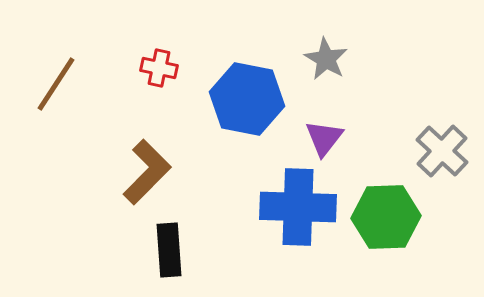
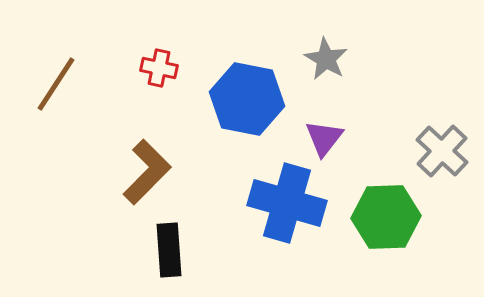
blue cross: moved 11 px left, 4 px up; rotated 14 degrees clockwise
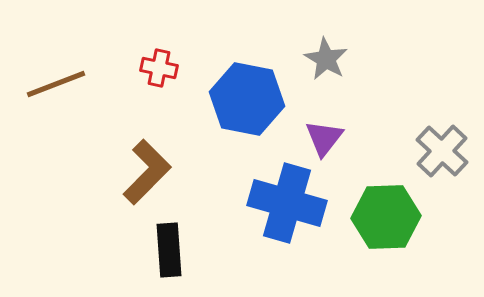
brown line: rotated 36 degrees clockwise
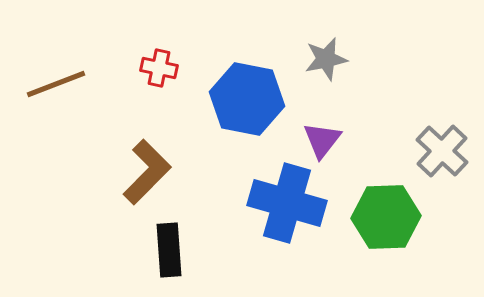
gray star: rotated 30 degrees clockwise
purple triangle: moved 2 px left, 2 px down
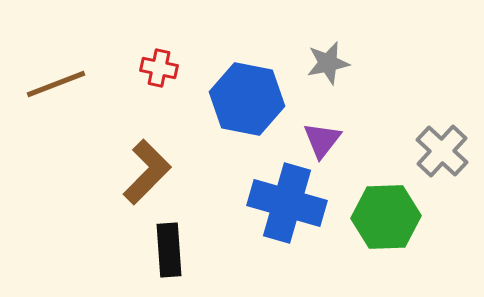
gray star: moved 2 px right, 4 px down
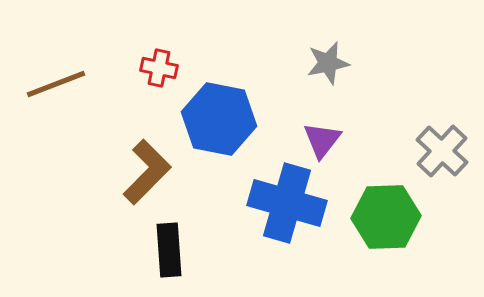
blue hexagon: moved 28 px left, 20 px down
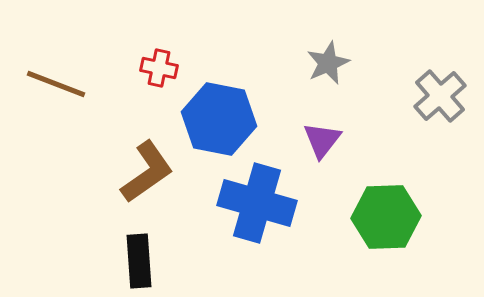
gray star: rotated 12 degrees counterclockwise
brown line: rotated 42 degrees clockwise
gray cross: moved 2 px left, 55 px up; rotated 6 degrees clockwise
brown L-shape: rotated 10 degrees clockwise
blue cross: moved 30 px left
black rectangle: moved 30 px left, 11 px down
